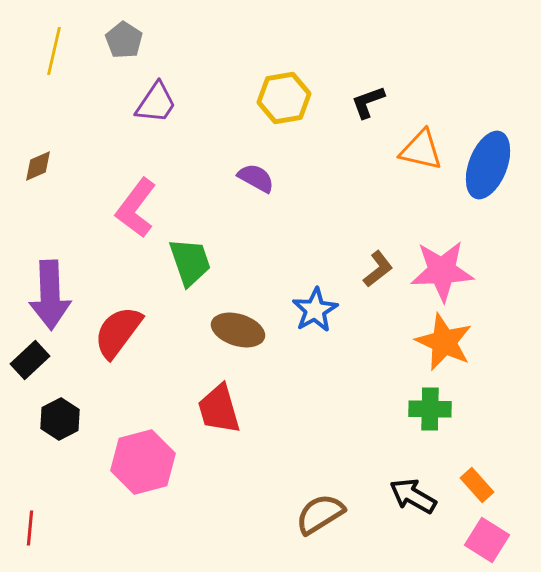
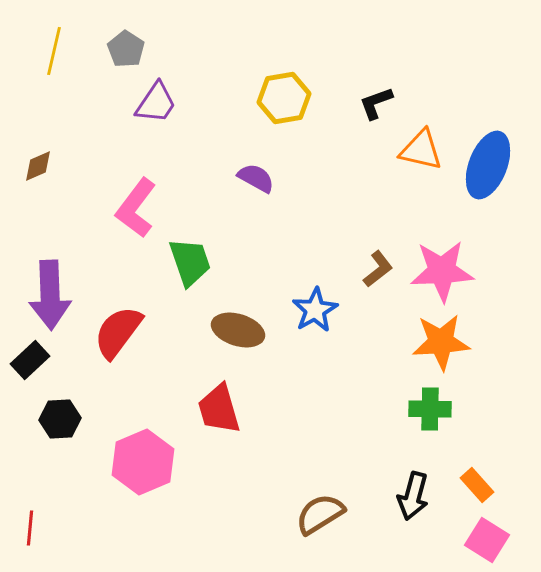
gray pentagon: moved 2 px right, 9 px down
black L-shape: moved 8 px right, 1 px down
orange star: moved 3 px left; rotated 28 degrees counterclockwise
black hexagon: rotated 24 degrees clockwise
pink hexagon: rotated 8 degrees counterclockwise
black arrow: rotated 105 degrees counterclockwise
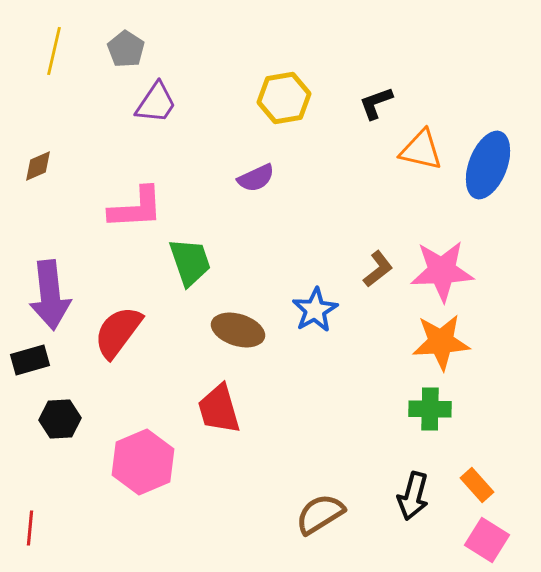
purple semicircle: rotated 126 degrees clockwise
pink L-shape: rotated 130 degrees counterclockwise
purple arrow: rotated 4 degrees counterclockwise
black rectangle: rotated 27 degrees clockwise
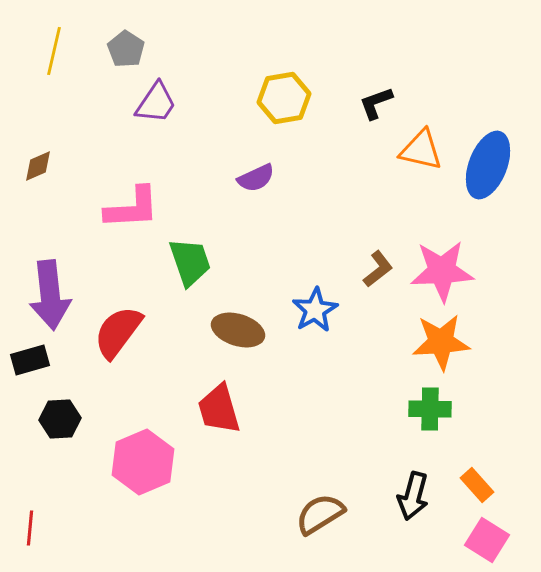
pink L-shape: moved 4 px left
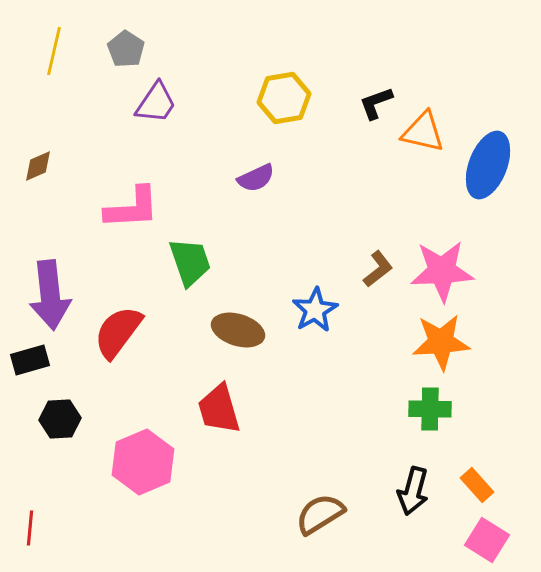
orange triangle: moved 2 px right, 18 px up
black arrow: moved 5 px up
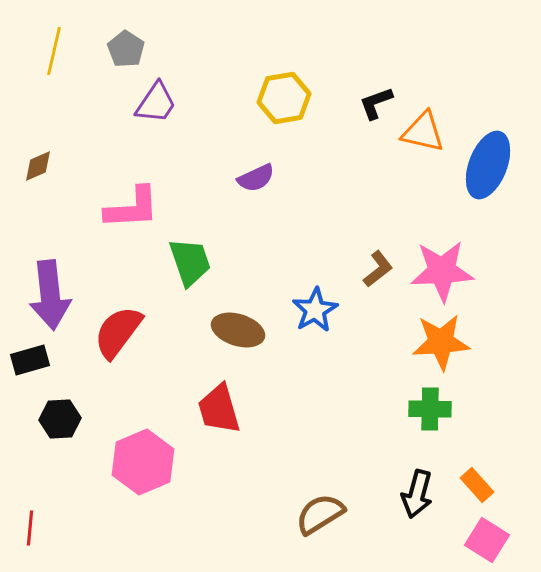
black arrow: moved 4 px right, 3 px down
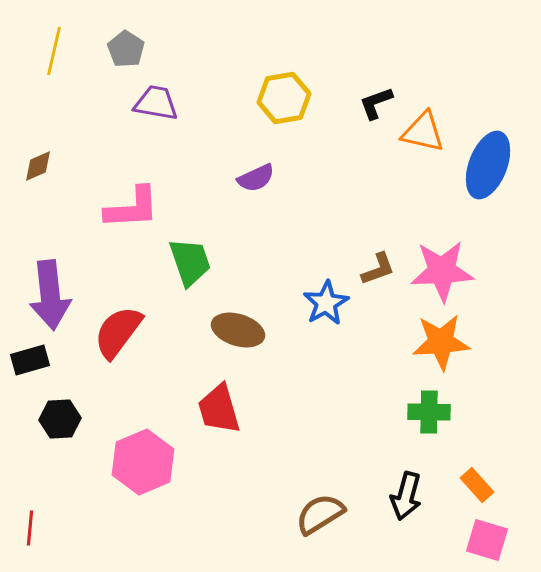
purple trapezoid: rotated 114 degrees counterclockwise
brown L-shape: rotated 18 degrees clockwise
blue star: moved 11 px right, 7 px up
green cross: moved 1 px left, 3 px down
black arrow: moved 11 px left, 2 px down
pink square: rotated 15 degrees counterclockwise
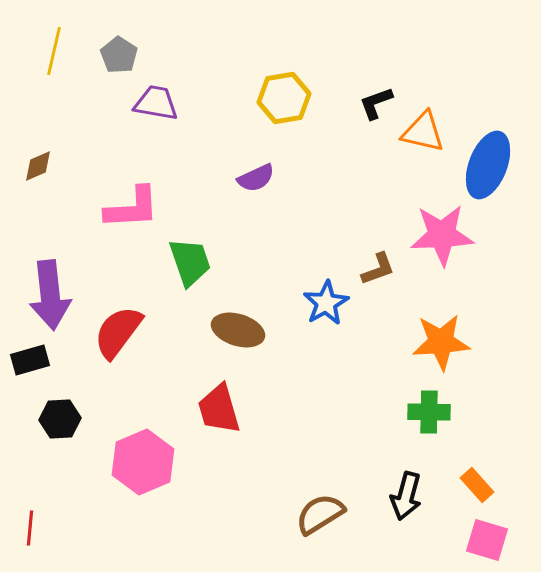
gray pentagon: moved 7 px left, 6 px down
pink star: moved 36 px up
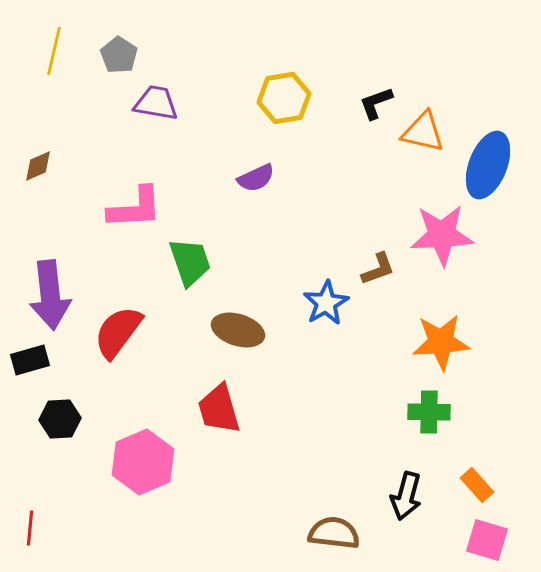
pink L-shape: moved 3 px right
brown semicircle: moved 14 px right, 19 px down; rotated 39 degrees clockwise
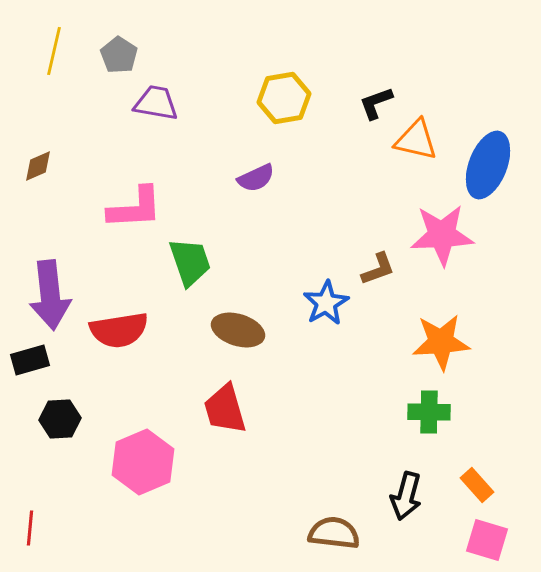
orange triangle: moved 7 px left, 8 px down
red semicircle: moved 1 px right, 2 px up; rotated 136 degrees counterclockwise
red trapezoid: moved 6 px right
